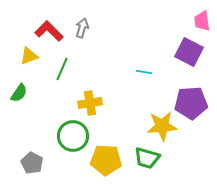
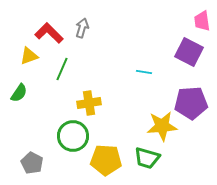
red L-shape: moved 2 px down
yellow cross: moved 1 px left
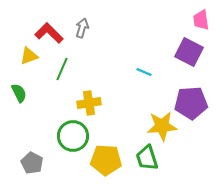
pink trapezoid: moved 1 px left, 1 px up
cyan line: rotated 14 degrees clockwise
green semicircle: rotated 60 degrees counterclockwise
green trapezoid: rotated 56 degrees clockwise
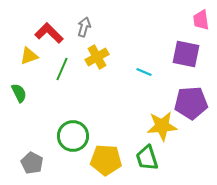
gray arrow: moved 2 px right, 1 px up
purple square: moved 3 px left, 2 px down; rotated 16 degrees counterclockwise
yellow cross: moved 8 px right, 46 px up; rotated 20 degrees counterclockwise
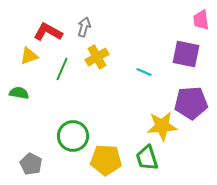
red L-shape: moved 1 px left, 1 px up; rotated 16 degrees counterclockwise
green semicircle: rotated 54 degrees counterclockwise
gray pentagon: moved 1 px left, 1 px down
